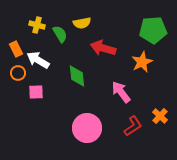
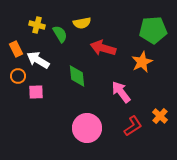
orange circle: moved 3 px down
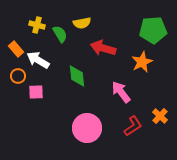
orange rectangle: rotated 14 degrees counterclockwise
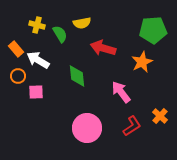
red L-shape: moved 1 px left
